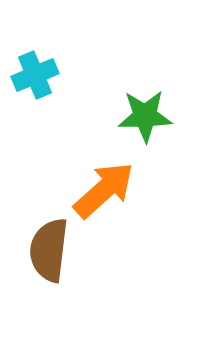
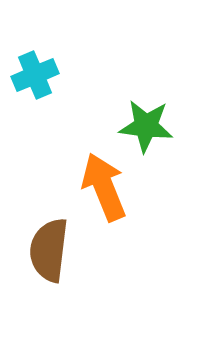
green star: moved 1 px right, 10 px down; rotated 8 degrees clockwise
orange arrow: moved 3 px up; rotated 70 degrees counterclockwise
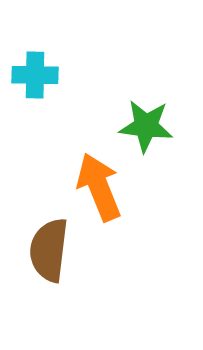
cyan cross: rotated 24 degrees clockwise
orange arrow: moved 5 px left
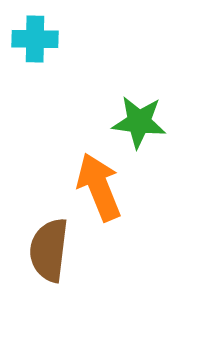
cyan cross: moved 36 px up
green star: moved 7 px left, 4 px up
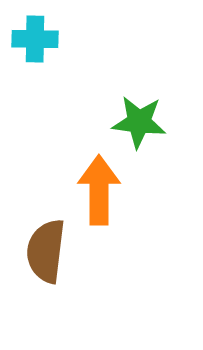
orange arrow: moved 3 px down; rotated 22 degrees clockwise
brown semicircle: moved 3 px left, 1 px down
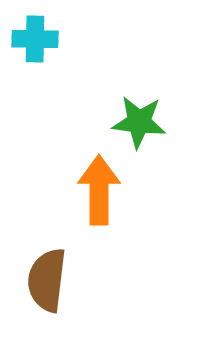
brown semicircle: moved 1 px right, 29 px down
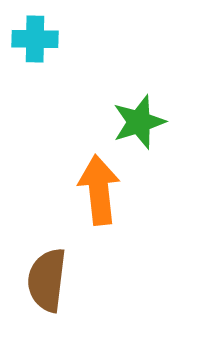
green star: rotated 24 degrees counterclockwise
orange arrow: rotated 6 degrees counterclockwise
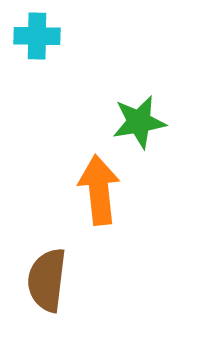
cyan cross: moved 2 px right, 3 px up
green star: rotated 8 degrees clockwise
